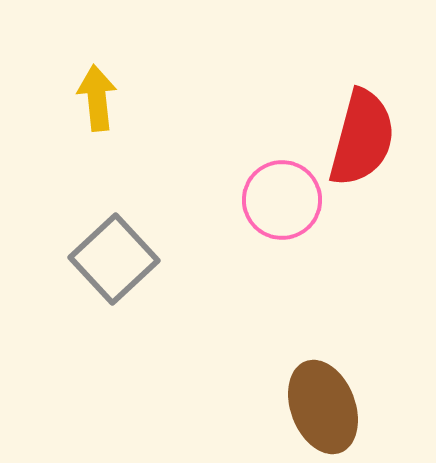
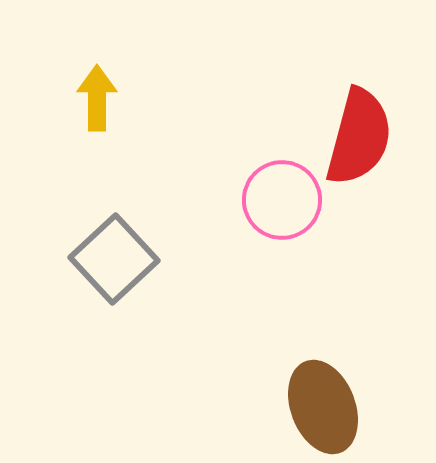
yellow arrow: rotated 6 degrees clockwise
red semicircle: moved 3 px left, 1 px up
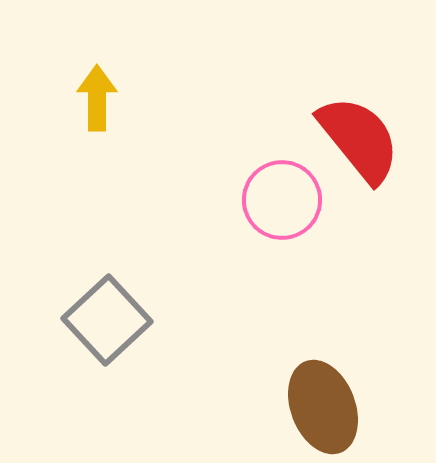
red semicircle: moved 2 px down; rotated 54 degrees counterclockwise
gray square: moved 7 px left, 61 px down
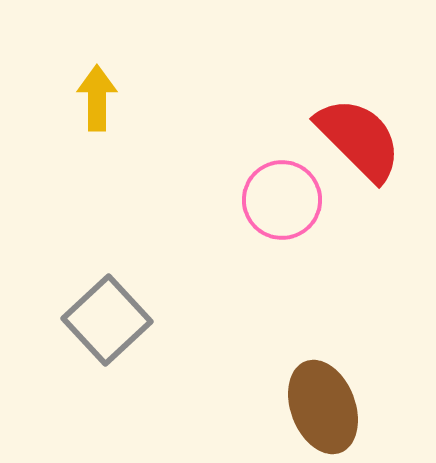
red semicircle: rotated 6 degrees counterclockwise
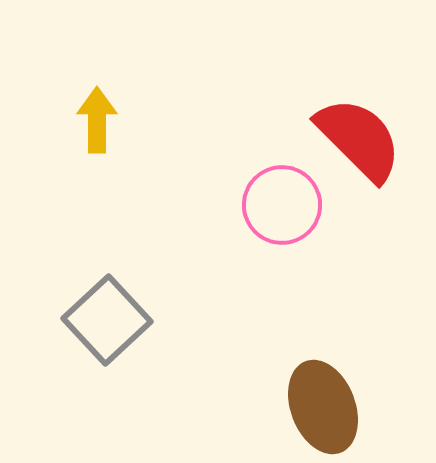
yellow arrow: moved 22 px down
pink circle: moved 5 px down
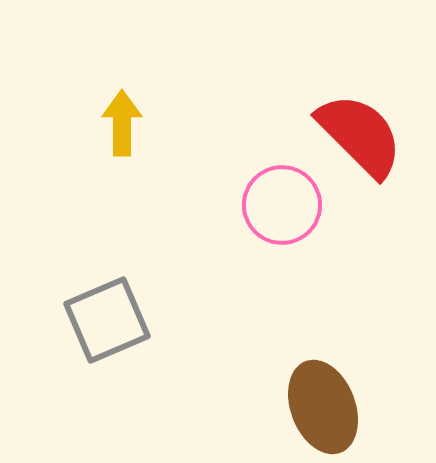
yellow arrow: moved 25 px right, 3 px down
red semicircle: moved 1 px right, 4 px up
gray square: rotated 20 degrees clockwise
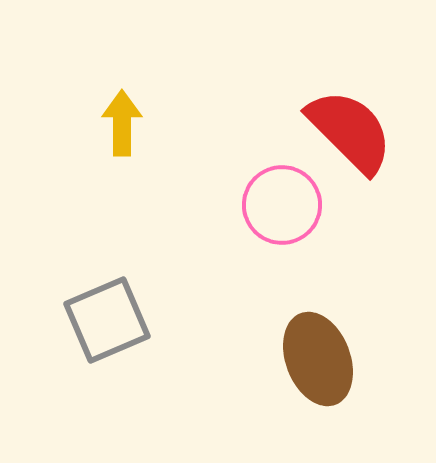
red semicircle: moved 10 px left, 4 px up
brown ellipse: moved 5 px left, 48 px up
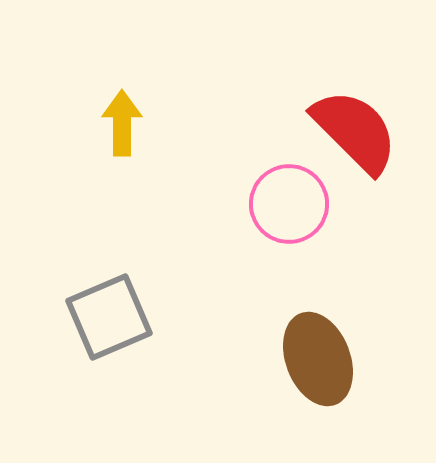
red semicircle: moved 5 px right
pink circle: moved 7 px right, 1 px up
gray square: moved 2 px right, 3 px up
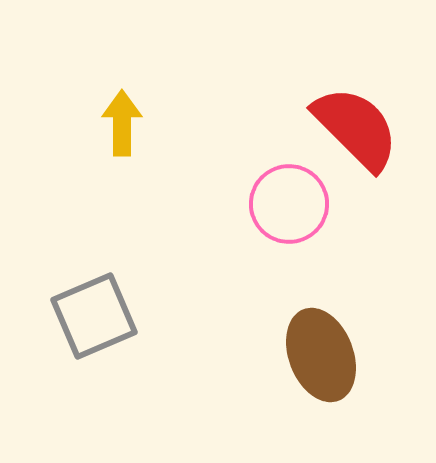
red semicircle: moved 1 px right, 3 px up
gray square: moved 15 px left, 1 px up
brown ellipse: moved 3 px right, 4 px up
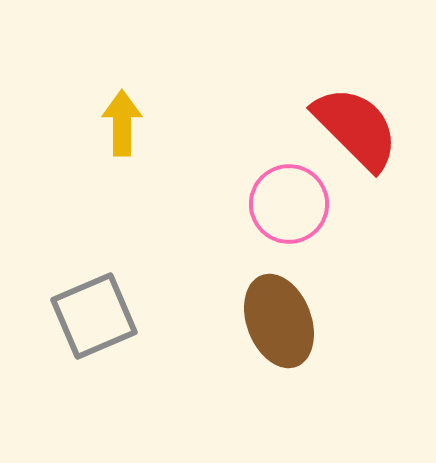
brown ellipse: moved 42 px left, 34 px up
